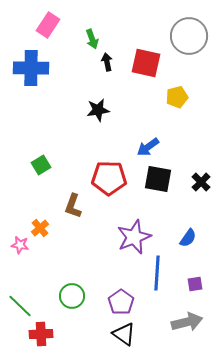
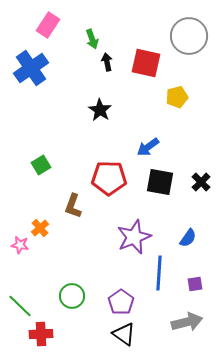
blue cross: rotated 36 degrees counterclockwise
black star: moved 2 px right; rotated 30 degrees counterclockwise
black square: moved 2 px right, 3 px down
blue line: moved 2 px right
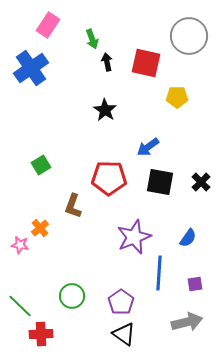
yellow pentagon: rotated 15 degrees clockwise
black star: moved 5 px right
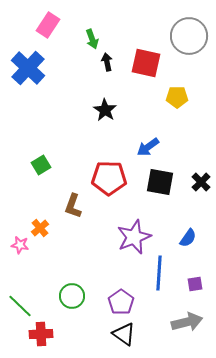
blue cross: moved 3 px left; rotated 12 degrees counterclockwise
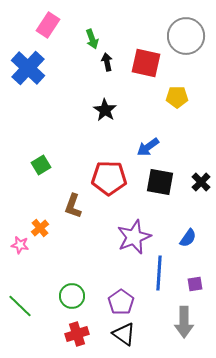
gray circle: moved 3 px left
gray arrow: moved 3 px left; rotated 104 degrees clockwise
red cross: moved 36 px right; rotated 15 degrees counterclockwise
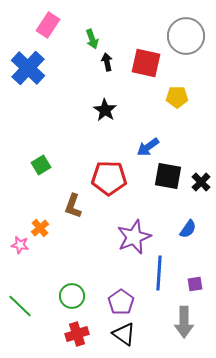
black square: moved 8 px right, 6 px up
blue semicircle: moved 9 px up
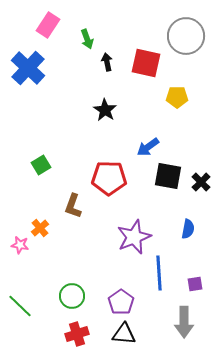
green arrow: moved 5 px left
blue semicircle: rotated 24 degrees counterclockwise
blue line: rotated 8 degrees counterclockwise
black triangle: rotated 30 degrees counterclockwise
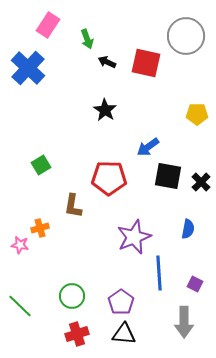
black arrow: rotated 54 degrees counterclockwise
yellow pentagon: moved 20 px right, 17 px down
brown L-shape: rotated 10 degrees counterclockwise
orange cross: rotated 24 degrees clockwise
purple square: rotated 35 degrees clockwise
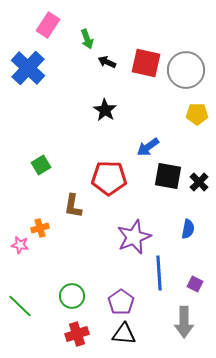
gray circle: moved 34 px down
black cross: moved 2 px left
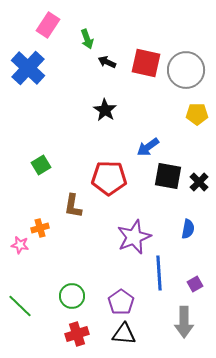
purple square: rotated 35 degrees clockwise
